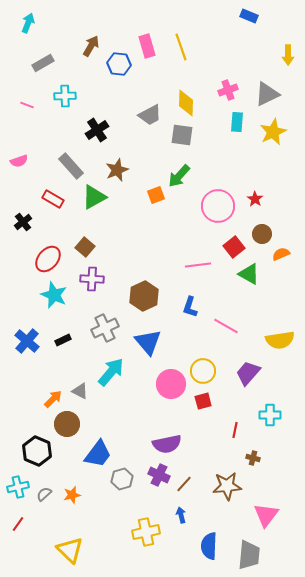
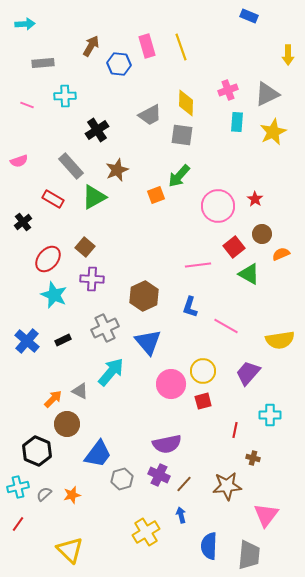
cyan arrow at (28, 23): moved 3 px left, 1 px down; rotated 66 degrees clockwise
gray rectangle at (43, 63): rotated 25 degrees clockwise
yellow cross at (146, 532): rotated 20 degrees counterclockwise
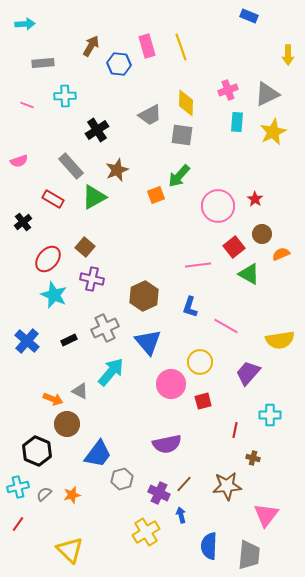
purple cross at (92, 279): rotated 10 degrees clockwise
black rectangle at (63, 340): moved 6 px right
yellow circle at (203, 371): moved 3 px left, 9 px up
orange arrow at (53, 399): rotated 66 degrees clockwise
purple cross at (159, 475): moved 18 px down
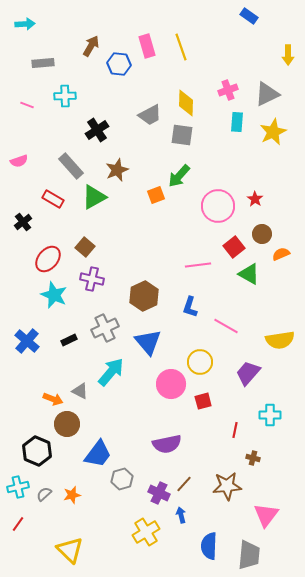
blue rectangle at (249, 16): rotated 12 degrees clockwise
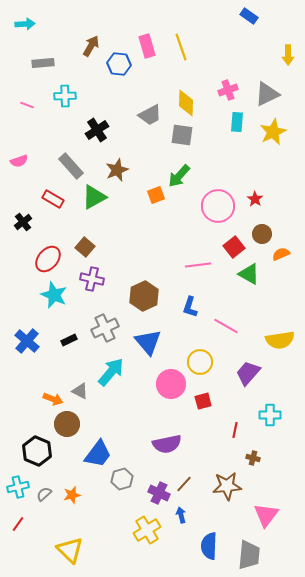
yellow cross at (146, 532): moved 1 px right, 2 px up
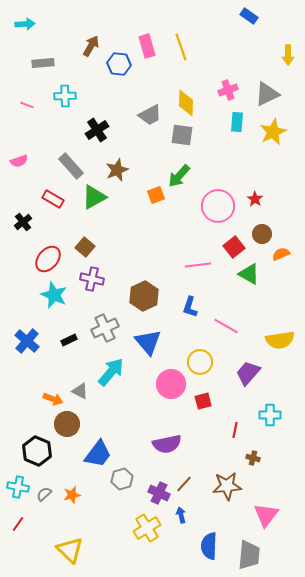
cyan cross at (18, 487): rotated 25 degrees clockwise
yellow cross at (147, 530): moved 2 px up
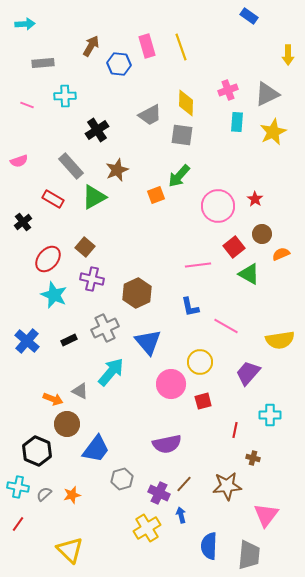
brown hexagon at (144, 296): moved 7 px left, 3 px up
blue L-shape at (190, 307): rotated 30 degrees counterclockwise
blue trapezoid at (98, 454): moved 2 px left, 5 px up
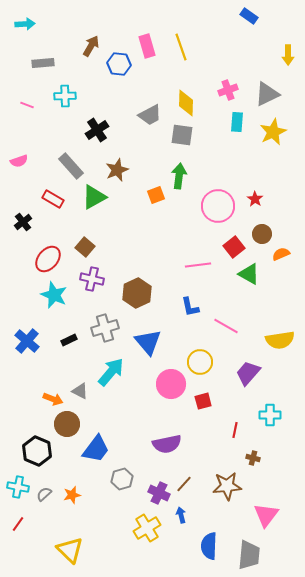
green arrow at (179, 176): rotated 145 degrees clockwise
gray cross at (105, 328): rotated 8 degrees clockwise
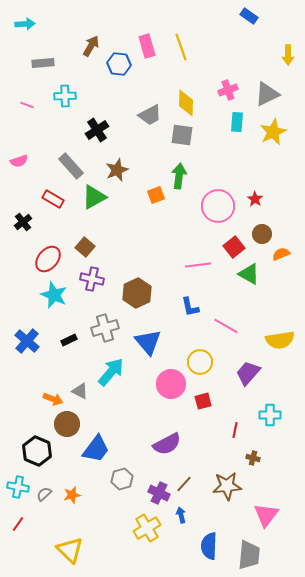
purple semicircle at (167, 444): rotated 16 degrees counterclockwise
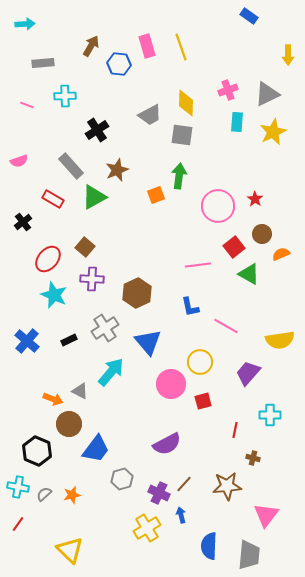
purple cross at (92, 279): rotated 10 degrees counterclockwise
gray cross at (105, 328): rotated 16 degrees counterclockwise
brown circle at (67, 424): moved 2 px right
